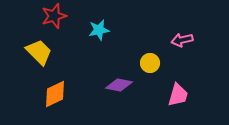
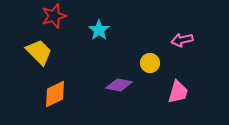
cyan star: rotated 25 degrees counterclockwise
pink trapezoid: moved 3 px up
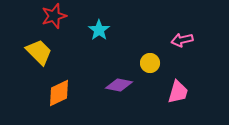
orange diamond: moved 4 px right, 1 px up
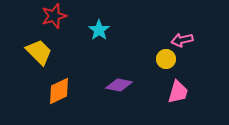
yellow circle: moved 16 px right, 4 px up
orange diamond: moved 2 px up
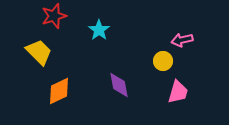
yellow circle: moved 3 px left, 2 px down
purple diamond: rotated 68 degrees clockwise
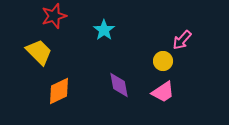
cyan star: moved 5 px right
pink arrow: rotated 35 degrees counterclockwise
pink trapezoid: moved 15 px left; rotated 40 degrees clockwise
